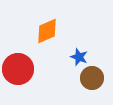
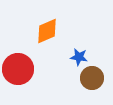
blue star: rotated 12 degrees counterclockwise
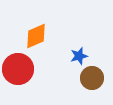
orange diamond: moved 11 px left, 5 px down
blue star: moved 1 px up; rotated 24 degrees counterclockwise
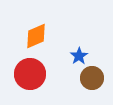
blue star: rotated 18 degrees counterclockwise
red circle: moved 12 px right, 5 px down
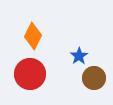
orange diamond: moved 3 px left; rotated 40 degrees counterclockwise
brown circle: moved 2 px right
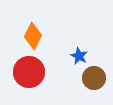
blue star: rotated 12 degrees counterclockwise
red circle: moved 1 px left, 2 px up
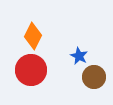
red circle: moved 2 px right, 2 px up
brown circle: moved 1 px up
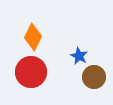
orange diamond: moved 1 px down
red circle: moved 2 px down
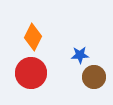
blue star: moved 1 px right, 1 px up; rotated 30 degrees counterclockwise
red circle: moved 1 px down
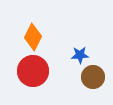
red circle: moved 2 px right, 2 px up
brown circle: moved 1 px left
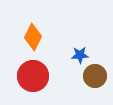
red circle: moved 5 px down
brown circle: moved 2 px right, 1 px up
